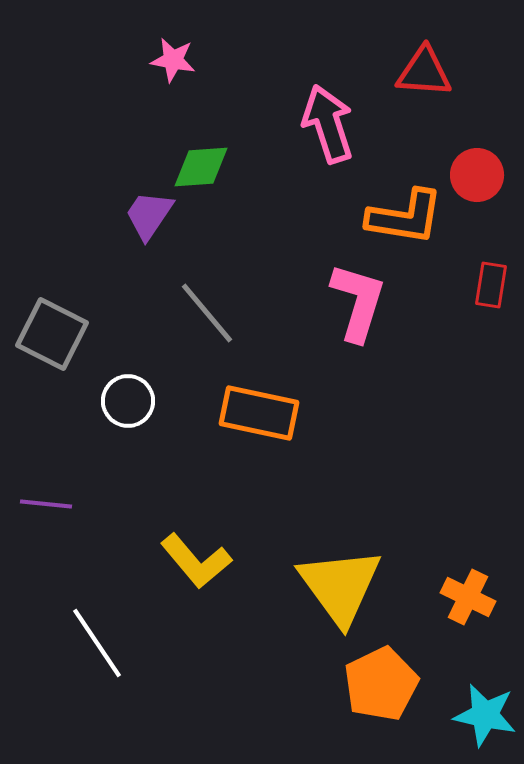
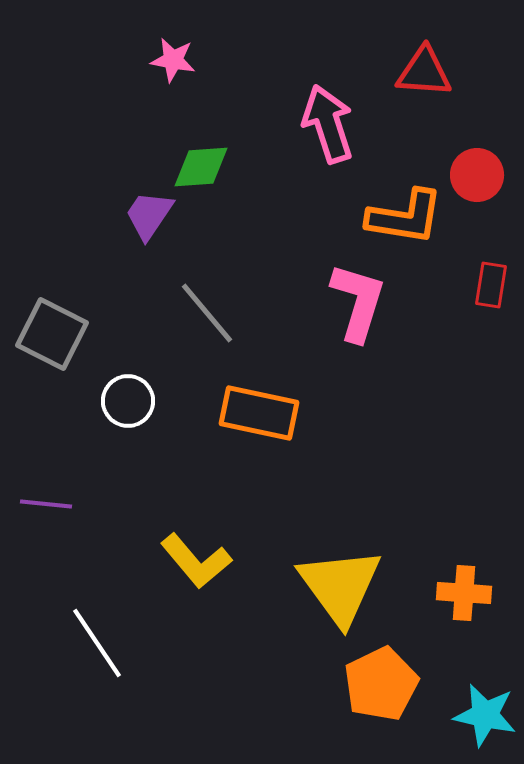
orange cross: moved 4 px left, 4 px up; rotated 22 degrees counterclockwise
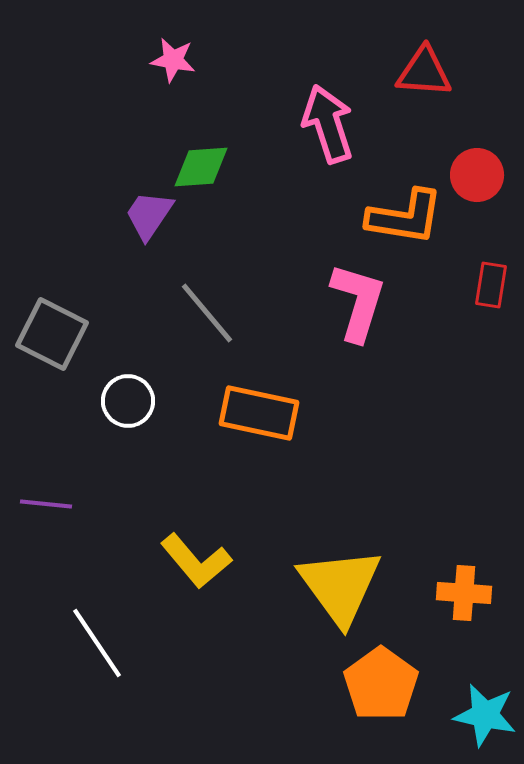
orange pentagon: rotated 10 degrees counterclockwise
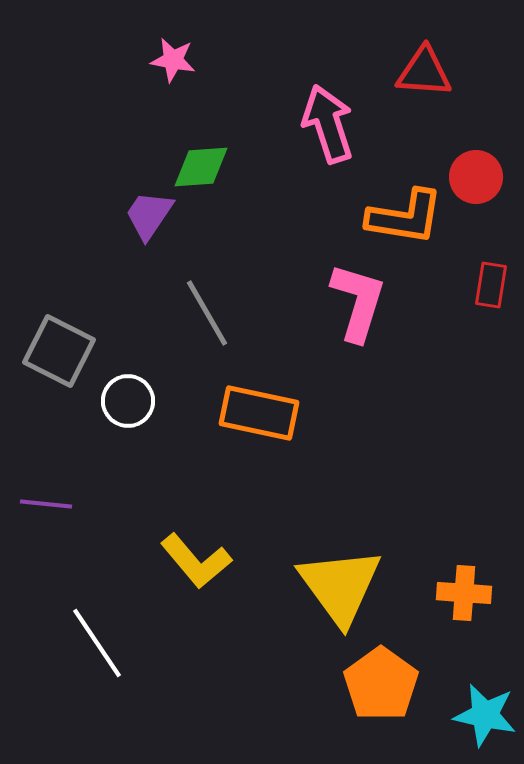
red circle: moved 1 px left, 2 px down
gray line: rotated 10 degrees clockwise
gray square: moved 7 px right, 17 px down
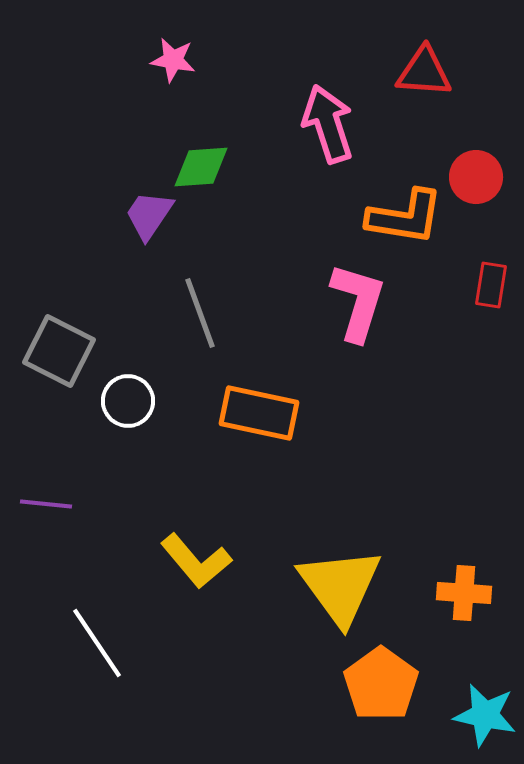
gray line: moved 7 px left; rotated 10 degrees clockwise
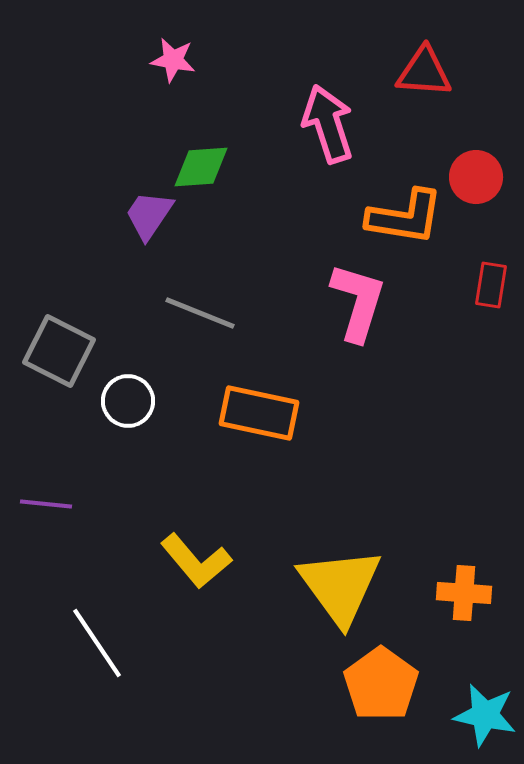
gray line: rotated 48 degrees counterclockwise
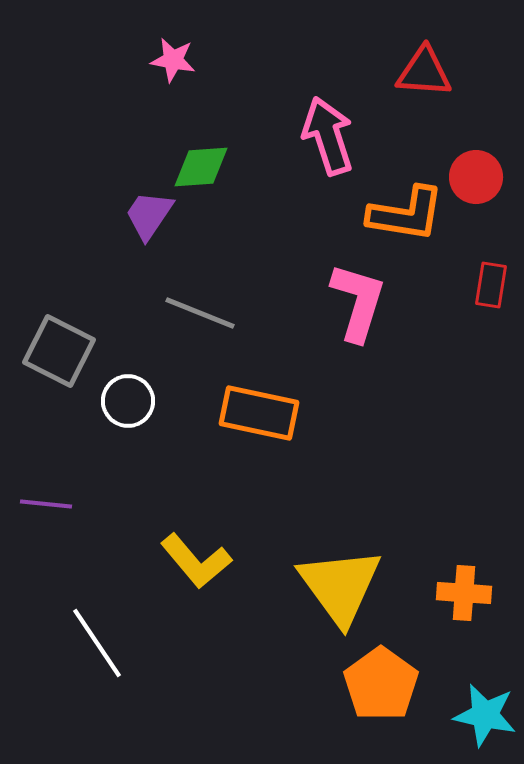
pink arrow: moved 12 px down
orange L-shape: moved 1 px right, 3 px up
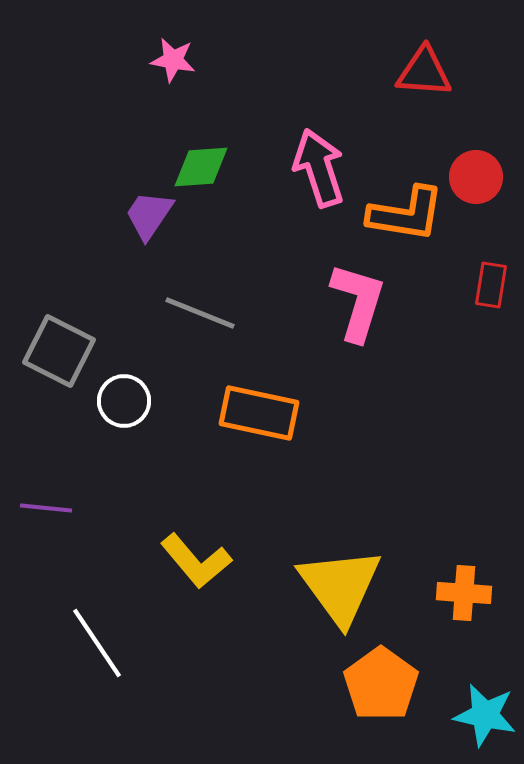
pink arrow: moved 9 px left, 32 px down
white circle: moved 4 px left
purple line: moved 4 px down
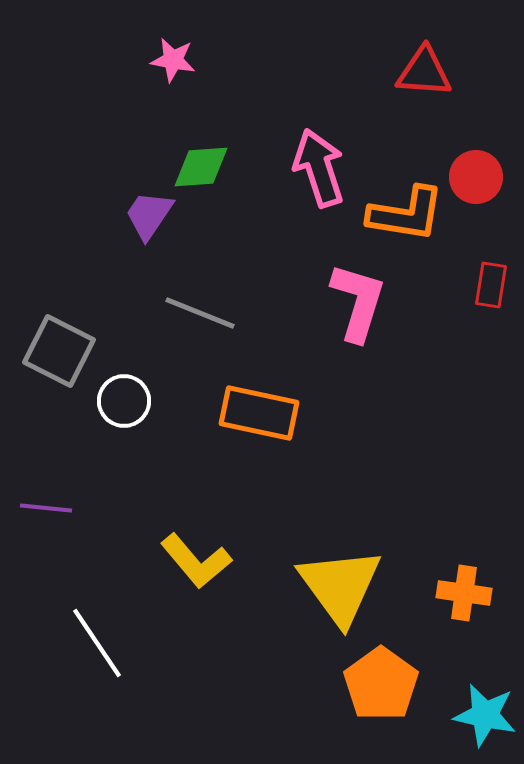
orange cross: rotated 4 degrees clockwise
